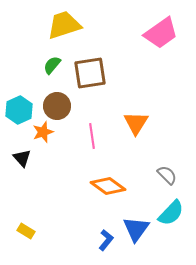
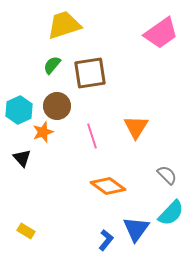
orange triangle: moved 4 px down
pink line: rotated 10 degrees counterclockwise
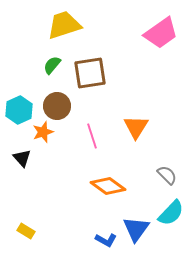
blue L-shape: rotated 80 degrees clockwise
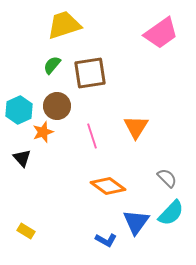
gray semicircle: moved 3 px down
blue triangle: moved 7 px up
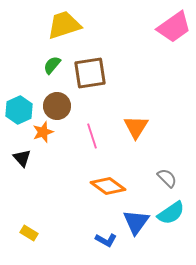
pink trapezoid: moved 13 px right, 6 px up
cyan semicircle: rotated 12 degrees clockwise
yellow rectangle: moved 3 px right, 2 px down
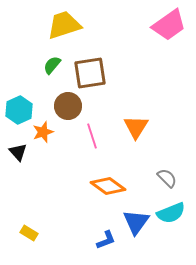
pink trapezoid: moved 5 px left, 2 px up
brown circle: moved 11 px right
black triangle: moved 4 px left, 6 px up
cyan semicircle: rotated 12 degrees clockwise
blue L-shape: rotated 50 degrees counterclockwise
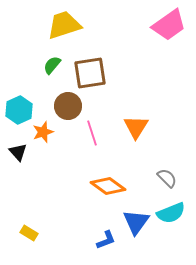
pink line: moved 3 px up
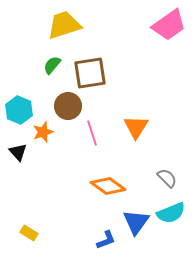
cyan hexagon: rotated 12 degrees counterclockwise
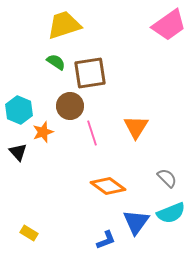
green semicircle: moved 4 px right, 3 px up; rotated 84 degrees clockwise
brown circle: moved 2 px right
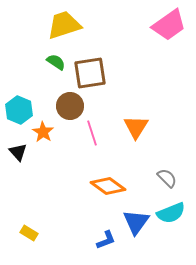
orange star: rotated 20 degrees counterclockwise
